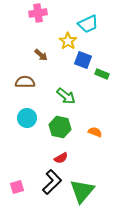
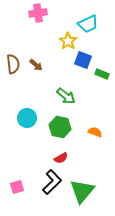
brown arrow: moved 5 px left, 10 px down
brown semicircle: moved 12 px left, 18 px up; rotated 84 degrees clockwise
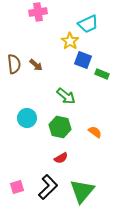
pink cross: moved 1 px up
yellow star: moved 2 px right
brown semicircle: moved 1 px right
orange semicircle: rotated 16 degrees clockwise
black L-shape: moved 4 px left, 5 px down
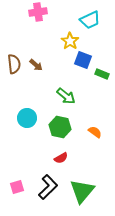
cyan trapezoid: moved 2 px right, 4 px up
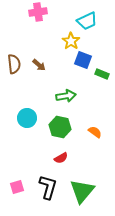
cyan trapezoid: moved 3 px left, 1 px down
yellow star: moved 1 px right
brown arrow: moved 3 px right
green arrow: rotated 48 degrees counterclockwise
black L-shape: rotated 30 degrees counterclockwise
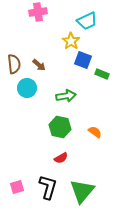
cyan circle: moved 30 px up
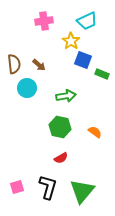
pink cross: moved 6 px right, 9 px down
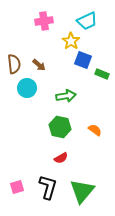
orange semicircle: moved 2 px up
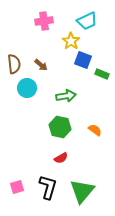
brown arrow: moved 2 px right
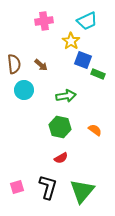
green rectangle: moved 4 px left
cyan circle: moved 3 px left, 2 px down
